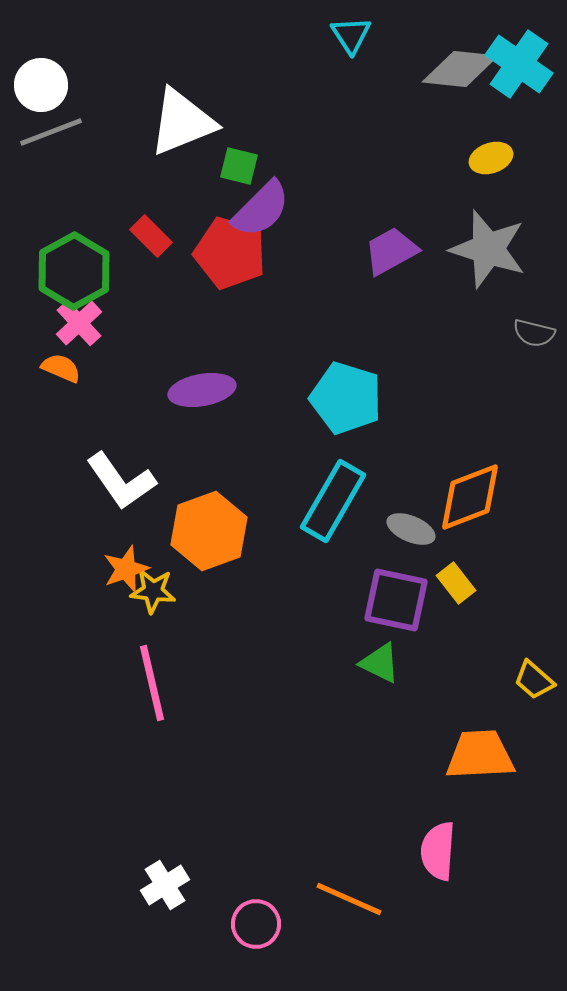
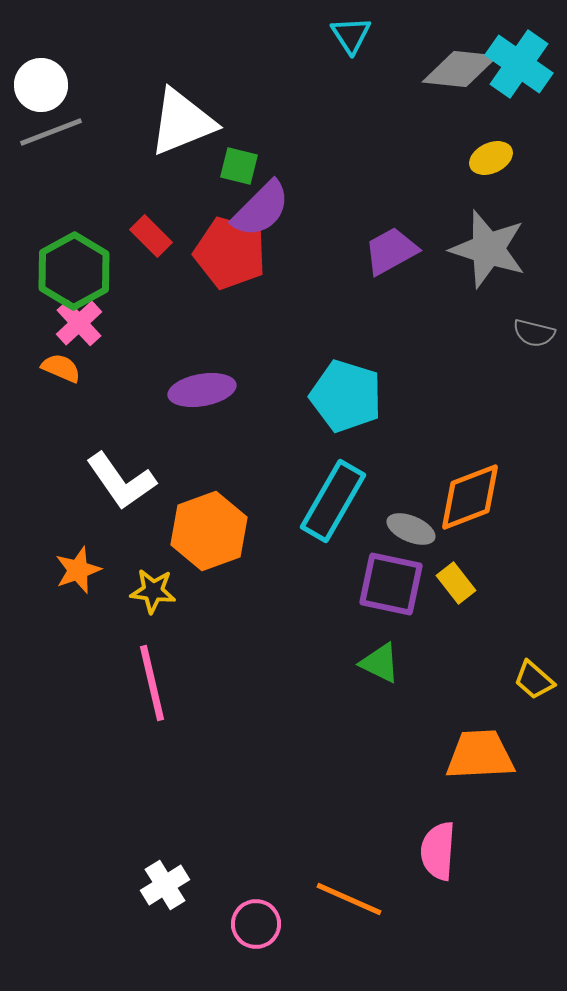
yellow ellipse: rotated 6 degrees counterclockwise
cyan pentagon: moved 2 px up
orange star: moved 48 px left, 1 px down
purple square: moved 5 px left, 16 px up
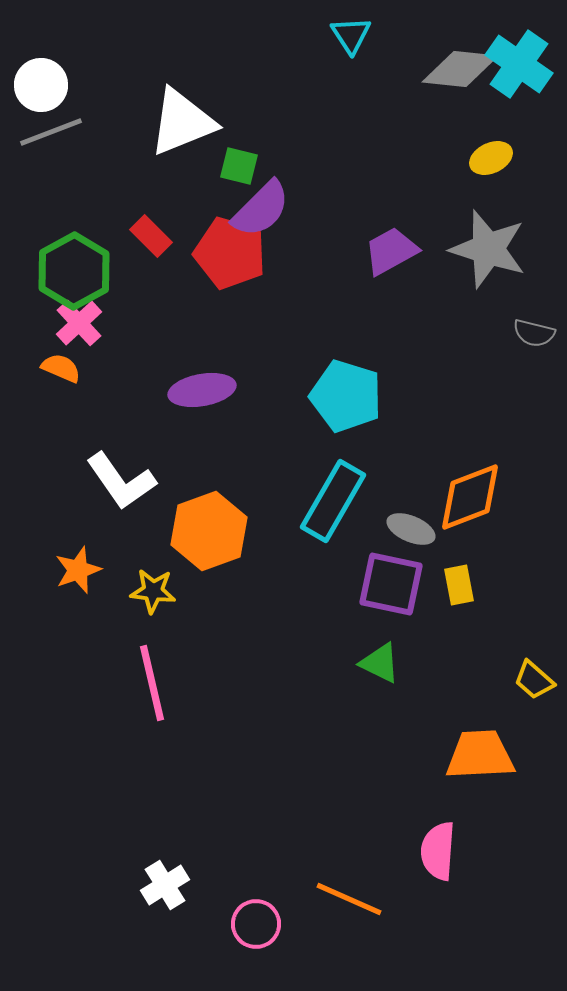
yellow rectangle: moved 3 px right, 2 px down; rotated 27 degrees clockwise
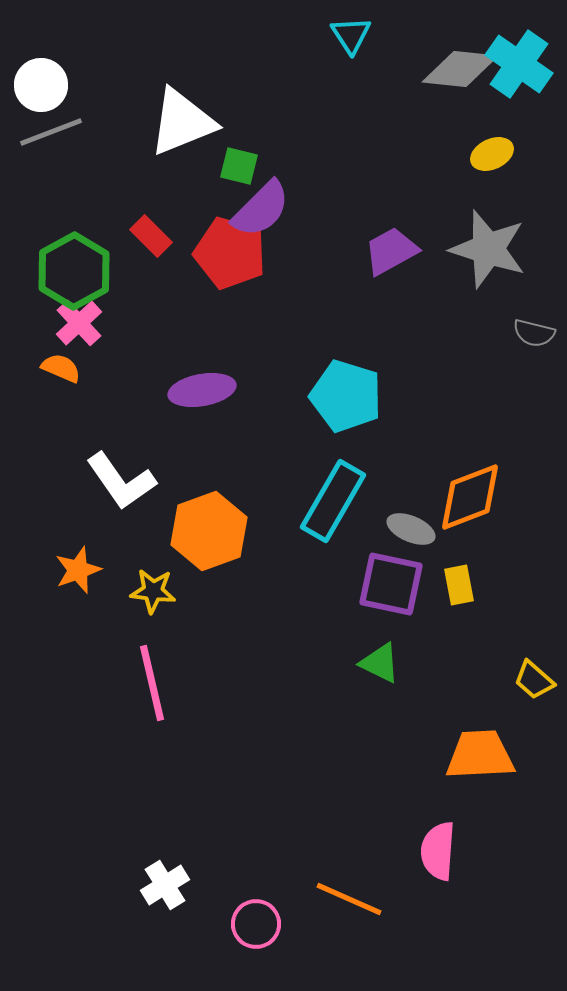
yellow ellipse: moved 1 px right, 4 px up
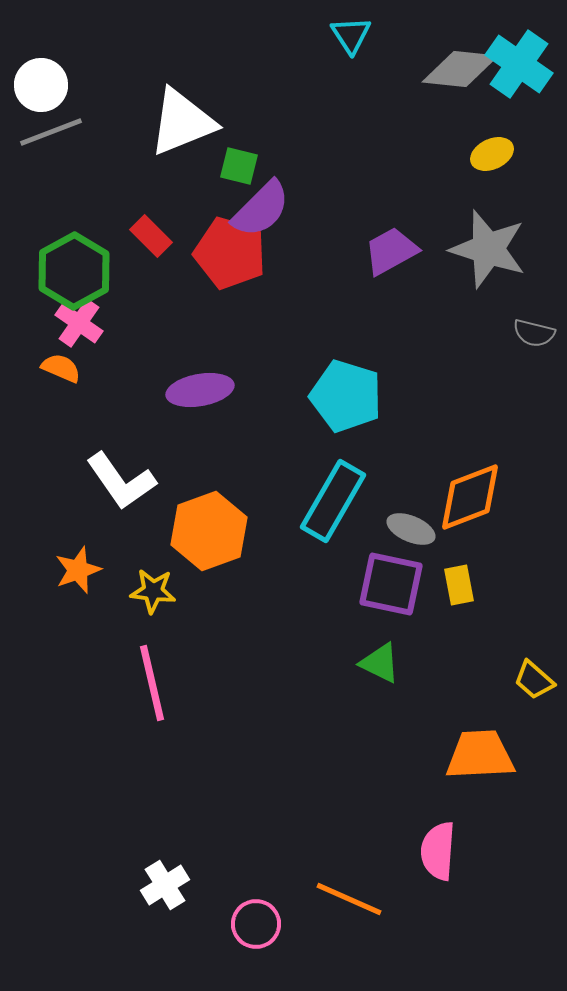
pink cross: rotated 12 degrees counterclockwise
purple ellipse: moved 2 px left
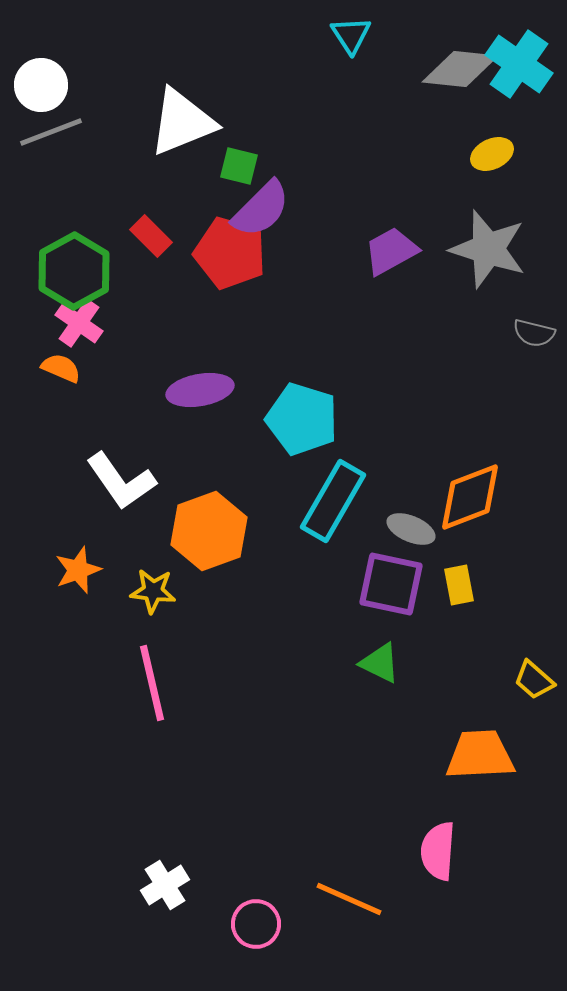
cyan pentagon: moved 44 px left, 23 px down
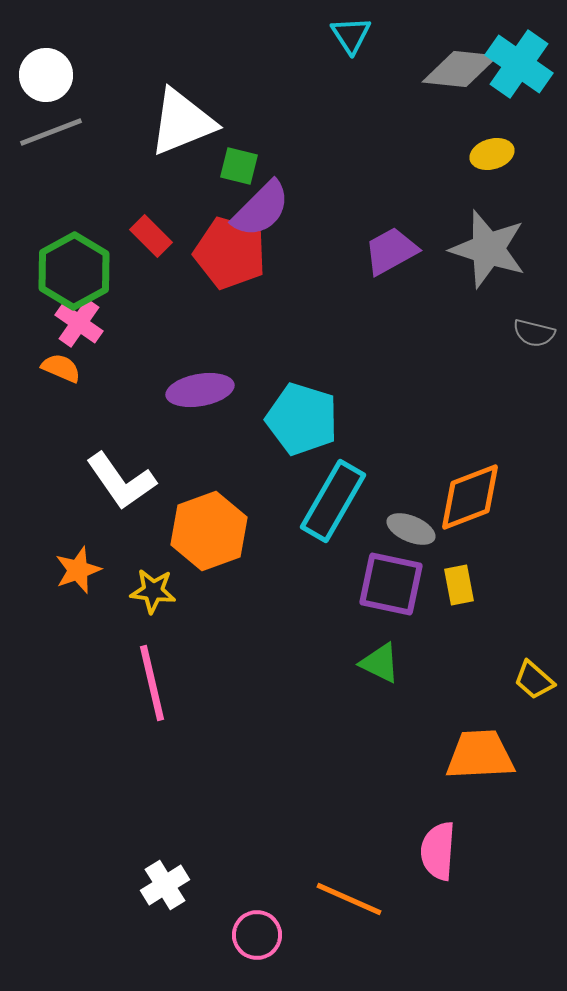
white circle: moved 5 px right, 10 px up
yellow ellipse: rotated 9 degrees clockwise
pink circle: moved 1 px right, 11 px down
